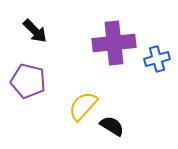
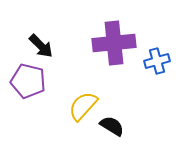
black arrow: moved 6 px right, 15 px down
blue cross: moved 2 px down
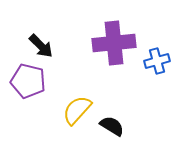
yellow semicircle: moved 6 px left, 4 px down
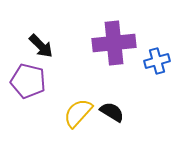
yellow semicircle: moved 1 px right, 3 px down
black semicircle: moved 14 px up
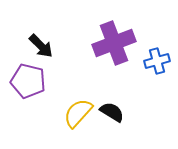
purple cross: rotated 15 degrees counterclockwise
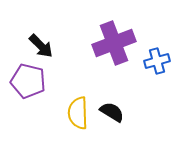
yellow semicircle: rotated 44 degrees counterclockwise
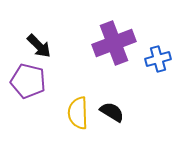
black arrow: moved 2 px left
blue cross: moved 1 px right, 2 px up
